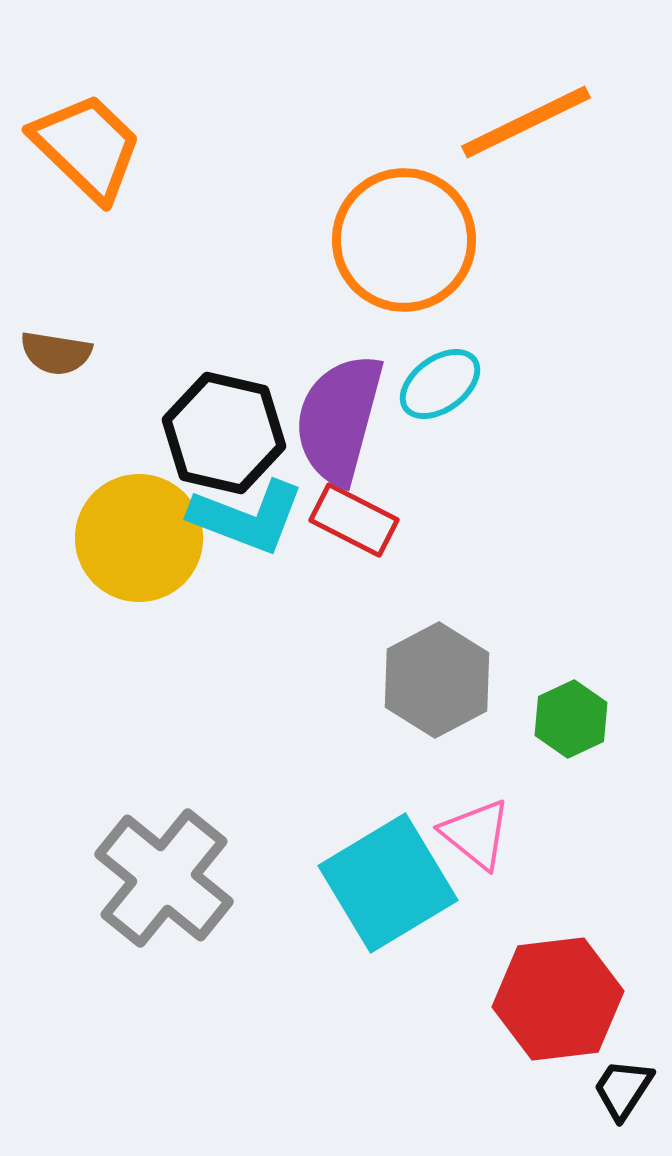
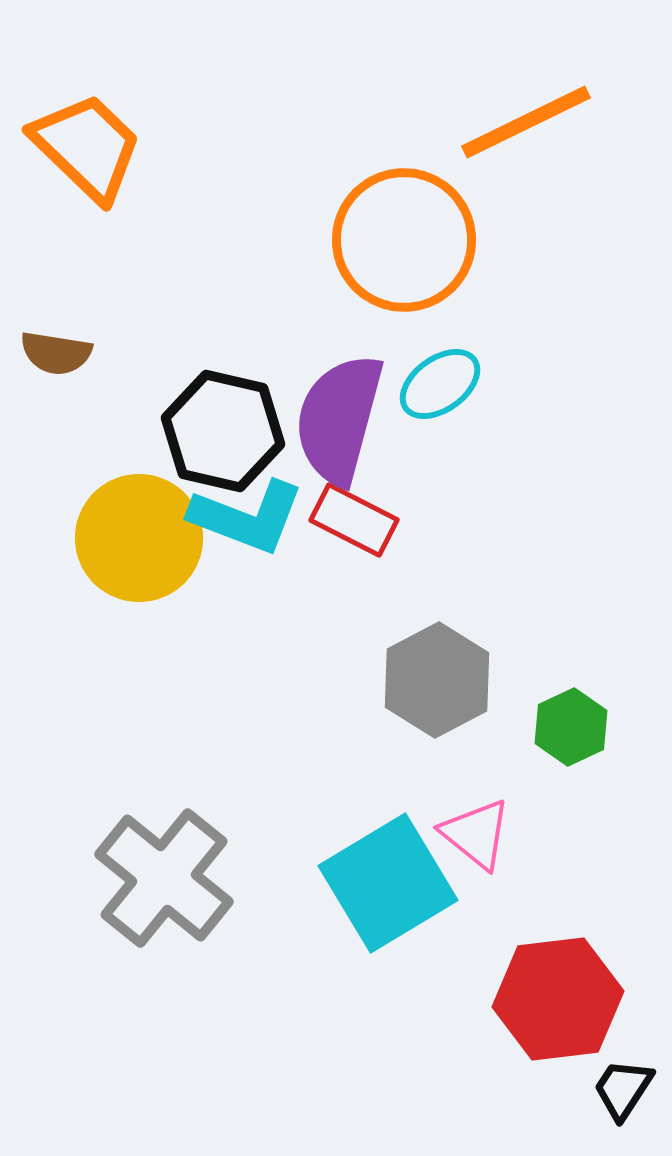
black hexagon: moved 1 px left, 2 px up
green hexagon: moved 8 px down
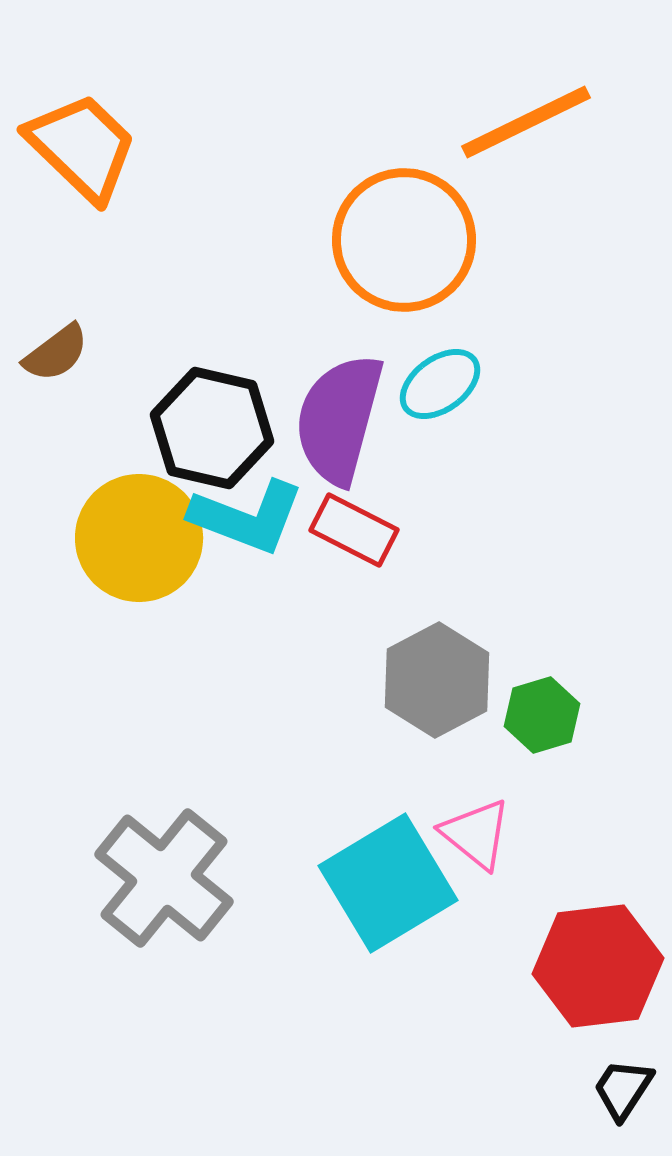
orange trapezoid: moved 5 px left
brown semicircle: rotated 46 degrees counterclockwise
black hexagon: moved 11 px left, 3 px up
red rectangle: moved 10 px down
green hexagon: moved 29 px left, 12 px up; rotated 8 degrees clockwise
red hexagon: moved 40 px right, 33 px up
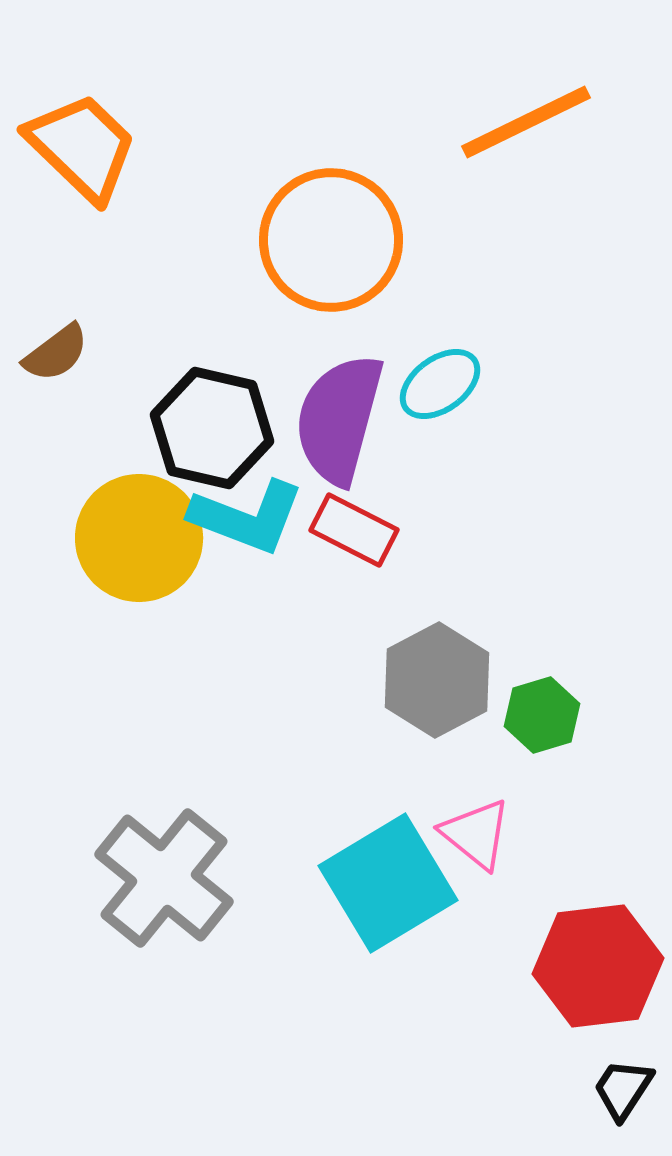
orange circle: moved 73 px left
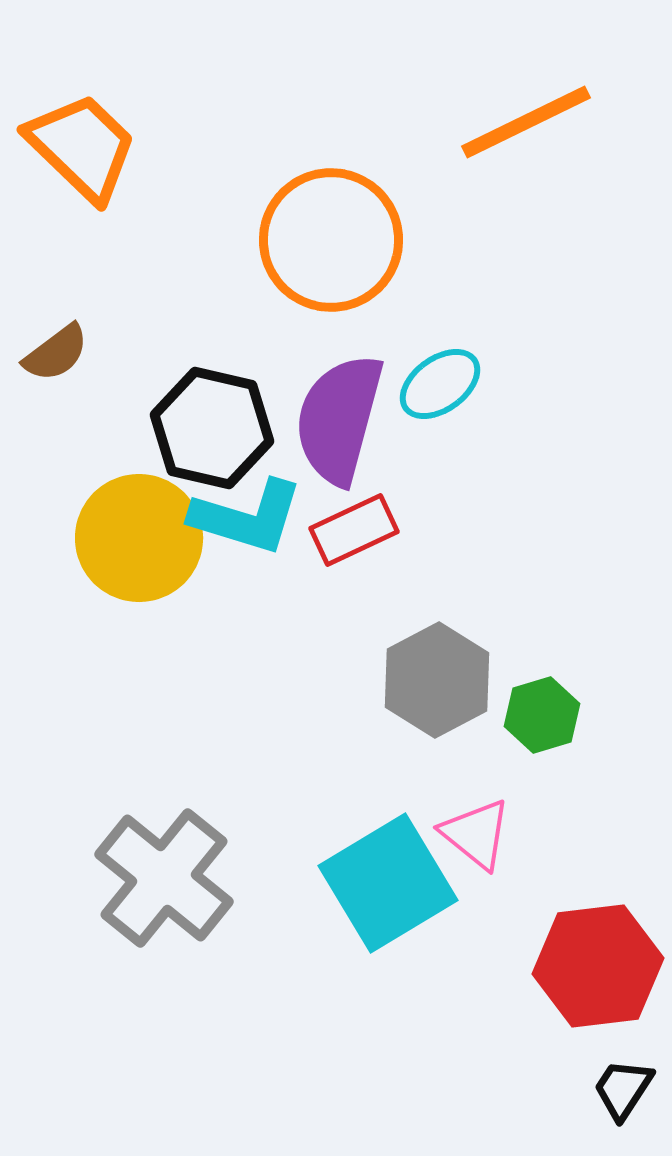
cyan L-shape: rotated 4 degrees counterclockwise
red rectangle: rotated 52 degrees counterclockwise
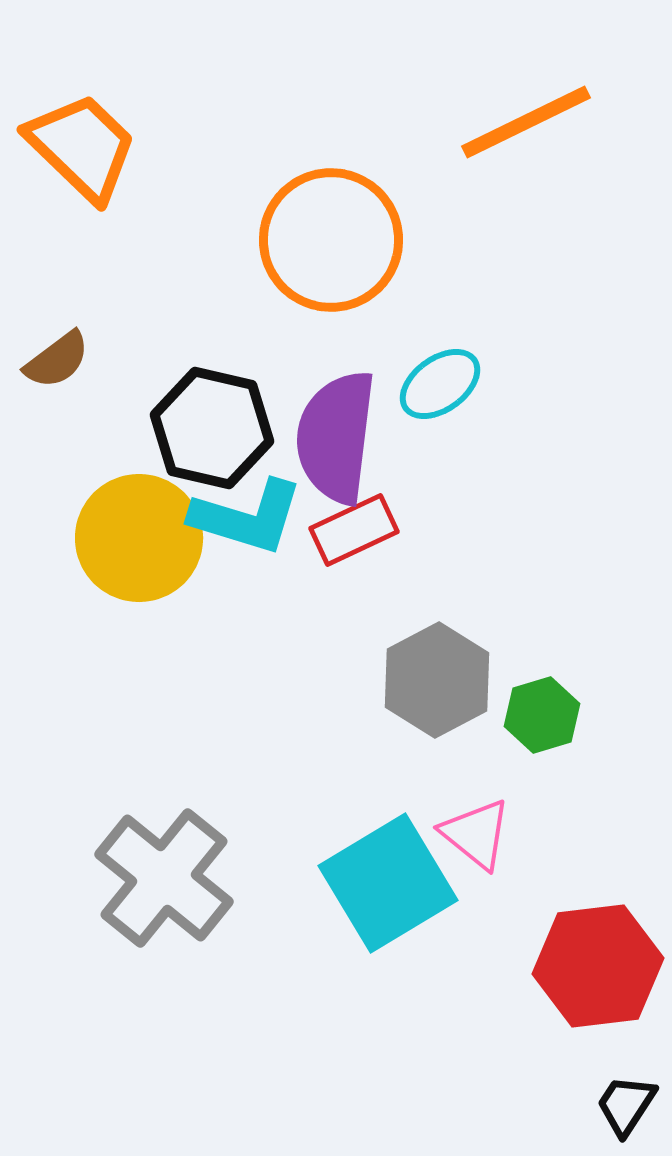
brown semicircle: moved 1 px right, 7 px down
purple semicircle: moved 3 px left, 18 px down; rotated 8 degrees counterclockwise
black trapezoid: moved 3 px right, 16 px down
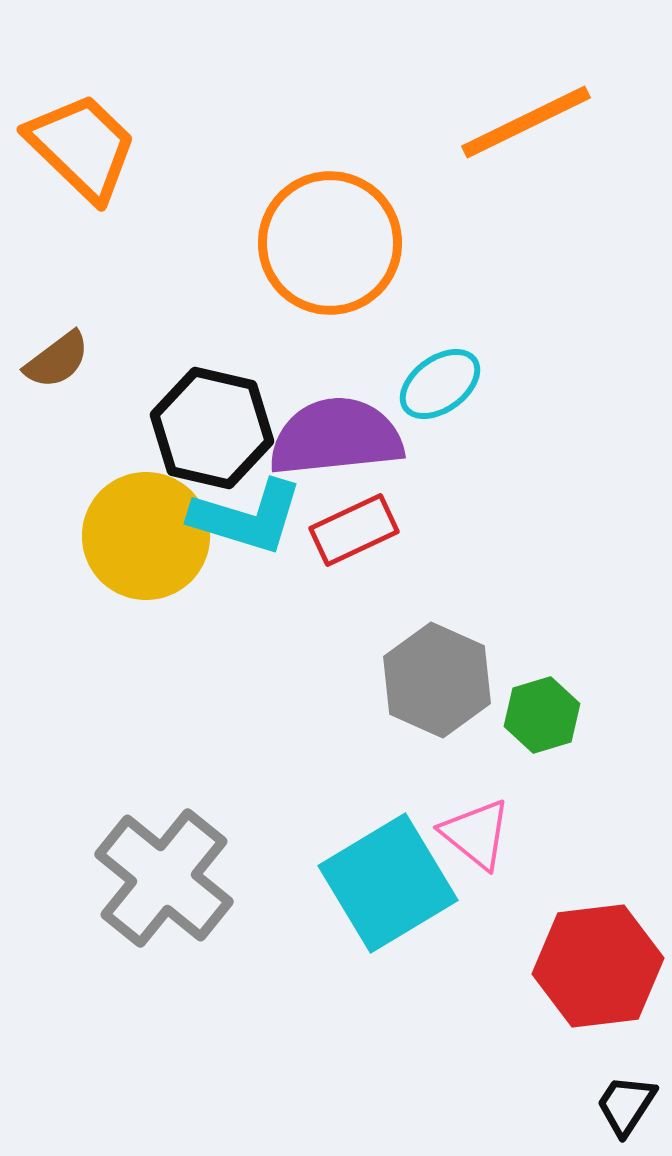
orange circle: moved 1 px left, 3 px down
purple semicircle: rotated 77 degrees clockwise
yellow circle: moved 7 px right, 2 px up
gray hexagon: rotated 8 degrees counterclockwise
